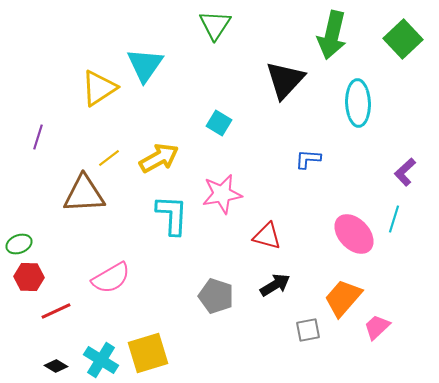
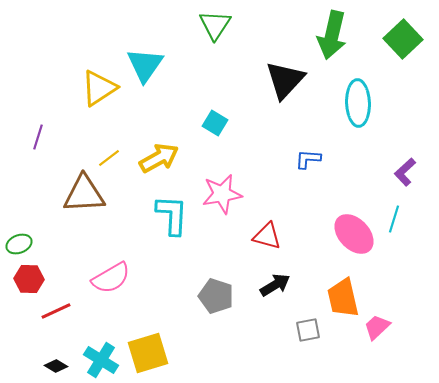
cyan square: moved 4 px left
red hexagon: moved 2 px down
orange trapezoid: rotated 54 degrees counterclockwise
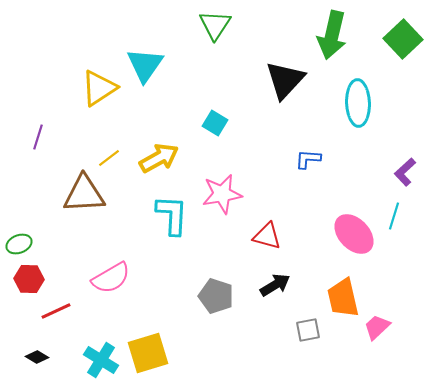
cyan line: moved 3 px up
black diamond: moved 19 px left, 9 px up
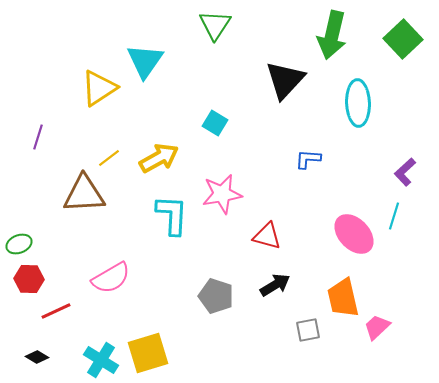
cyan triangle: moved 4 px up
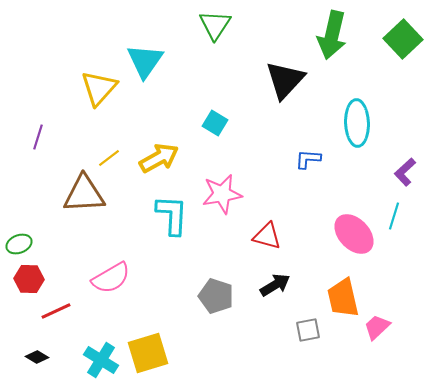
yellow triangle: rotated 15 degrees counterclockwise
cyan ellipse: moved 1 px left, 20 px down
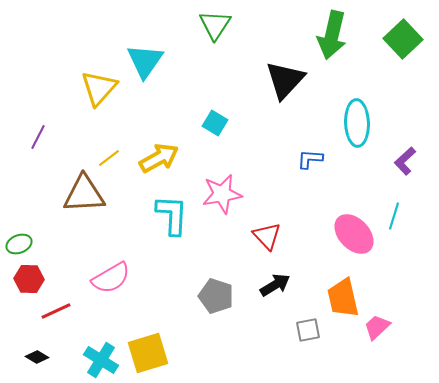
purple line: rotated 10 degrees clockwise
blue L-shape: moved 2 px right
purple L-shape: moved 11 px up
red triangle: rotated 32 degrees clockwise
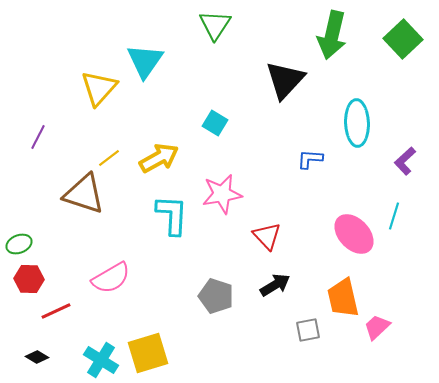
brown triangle: rotated 21 degrees clockwise
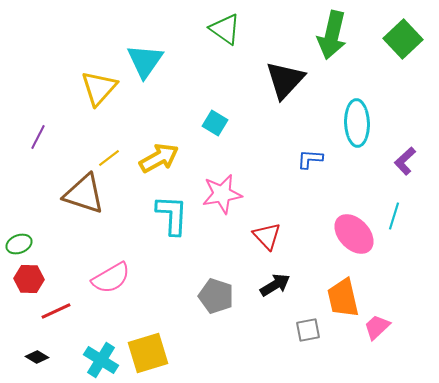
green triangle: moved 10 px right, 4 px down; rotated 28 degrees counterclockwise
